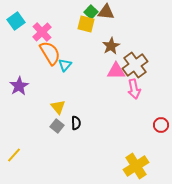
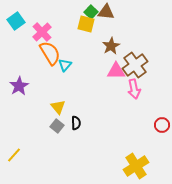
red circle: moved 1 px right
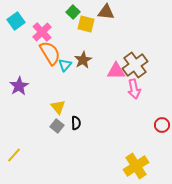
green square: moved 18 px left
brown star: moved 28 px left, 14 px down
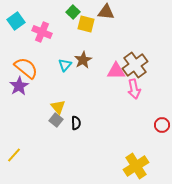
pink cross: rotated 24 degrees counterclockwise
orange semicircle: moved 24 px left, 15 px down; rotated 20 degrees counterclockwise
gray square: moved 1 px left, 6 px up
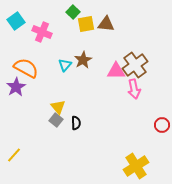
brown triangle: moved 12 px down
yellow square: rotated 24 degrees counterclockwise
orange semicircle: rotated 10 degrees counterclockwise
purple star: moved 3 px left, 1 px down
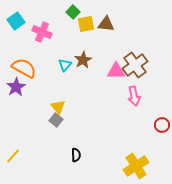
orange semicircle: moved 2 px left
pink arrow: moved 7 px down
black semicircle: moved 32 px down
yellow line: moved 1 px left, 1 px down
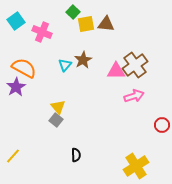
pink arrow: rotated 96 degrees counterclockwise
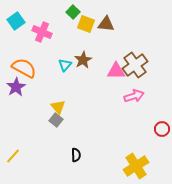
yellow square: rotated 30 degrees clockwise
red circle: moved 4 px down
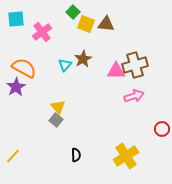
cyan square: moved 2 px up; rotated 30 degrees clockwise
pink cross: rotated 30 degrees clockwise
brown star: moved 1 px up
brown cross: rotated 20 degrees clockwise
yellow cross: moved 10 px left, 10 px up
